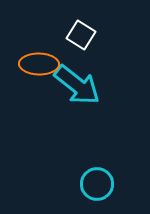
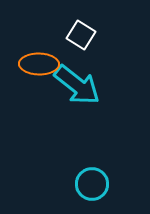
cyan circle: moved 5 px left
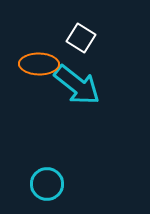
white square: moved 3 px down
cyan circle: moved 45 px left
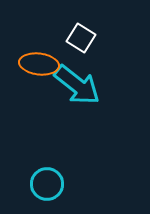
orange ellipse: rotated 6 degrees clockwise
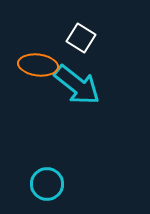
orange ellipse: moved 1 px left, 1 px down
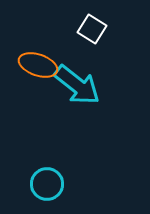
white square: moved 11 px right, 9 px up
orange ellipse: rotated 12 degrees clockwise
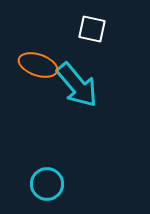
white square: rotated 20 degrees counterclockwise
cyan arrow: rotated 12 degrees clockwise
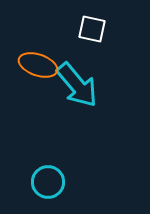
cyan circle: moved 1 px right, 2 px up
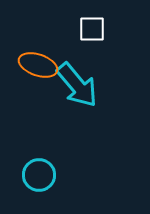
white square: rotated 12 degrees counterclockwise
cyan circle: moved 9 px left, 7 px up
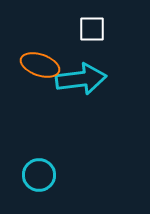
orange ellipse: moved 2 px right
cyan arrow: moved 4 px right, 6 px up; rotated 57 degrees counterclockwise
